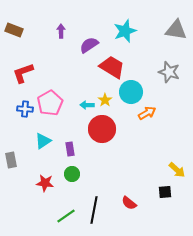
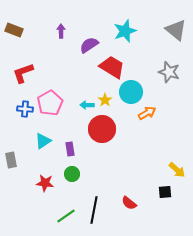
gray triangle: rotated 30 degrees clockwise
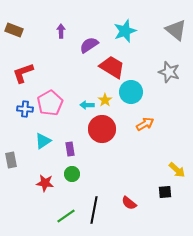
orange arrow: moved 2 px left, 11 px down
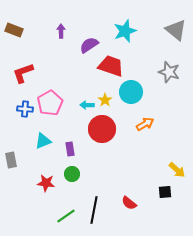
red trapezoid: moved 1 px left, 1 px up; rotated 12 degrees counterclockwise
cyan triangle: rotated 12 degrees clockwise
red star: moved 1 px right
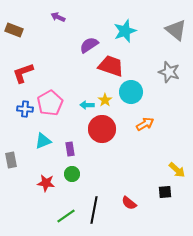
purple arrow: moved 3 px left, 14 px up; rotated 64 degrees counterclockwise
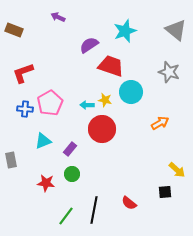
yellow star: rotated 24 degrees counterclockwise
orange arrow: moved 15 px right, 1 px up
purple rectangle: rotated 48 degrees clockwise
green line: rotated 18 degrees counterclockwise
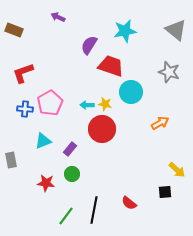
cyan star: rotated 10 degrees clockwise
purple semicircle: rotated 24 degrees counterclockwise
yellow star: moved 4 px down
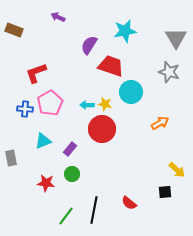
gray triangle: moved 8 px down; rotated 20 degrees clockwise
red L-shape: moved 13 px right
gray rectangle: moved 2 px up
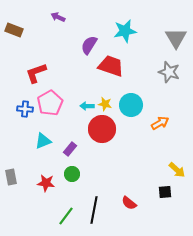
cyan circle: moved 13 px down
cyan arrow: moved 1 px down
gray rectangle: moved 19 px down
